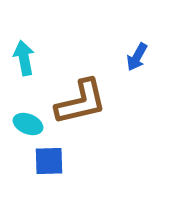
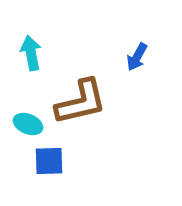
cyan arrow: moved 7 px right, 5 px up
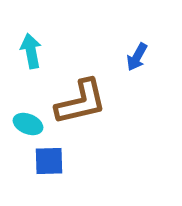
cyan arrow: moved 2 px up
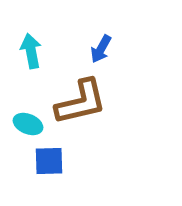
blue arrow: moved 36 px left, 8 px up
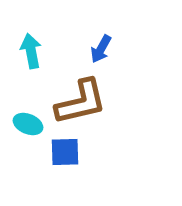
blue square: moved 16 px right, 9 px up
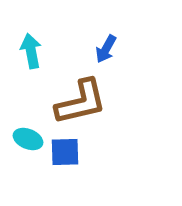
blue arrow: moved 5 px right
cyan ellipse: moved 15 px down
